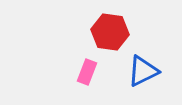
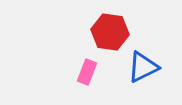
blue triangle: moved 4 px up
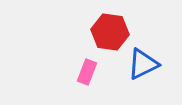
blue triangle: moved 3 px up
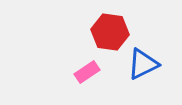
pink rectangle: rotated 35 degrees clockwise
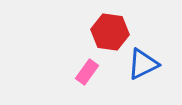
pink rectangle: rotated 20 degrees counterclockwise
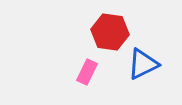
pink rectangle: rotated 10 degrees counterclockwise
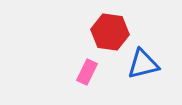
blue triangle: rotated 12 degrees clockwise
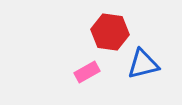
pink rectangle: rotated 35 degrees clockwise
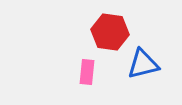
pink rectangle: rotated 55 degrees counterclockwise
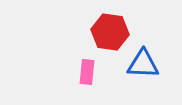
blue triangle: rotated 16 degrees clockwise
